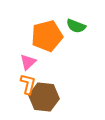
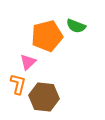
orange L-shape: moved 10 px left
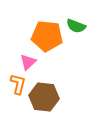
orange pentagon: rotated 20 degrees clockwise
